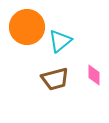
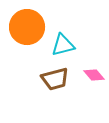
cyan triangle: moved 3 px right, 4 px down; rotated 25 degrees clockwise
pink diamond: rotated 40 degrees counterclockwise
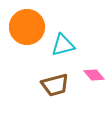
brown trapezoid: moved 6 px down
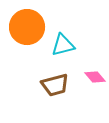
pink diamond: moved 1 px right, 2 px down
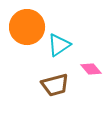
cyan triangle: moved 4 px left; rotated 20 degrees counterclockwise
pink diamond: moved 4 px left, 8 px up
